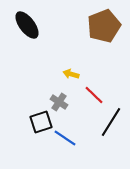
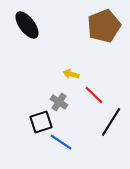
blue line: moved 4 px left, 4 px down
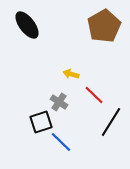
brown pentagon: rotated 8 degrees counterclockwise
blue line: rotated 10 degrees clockwise
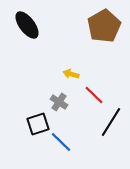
black square: moved 3 px left, 2 px down
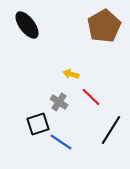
red line: moved 3 px left, 2 px down
black line: moved 8 px down
blue line: rotated 10 degrees counterclockwise
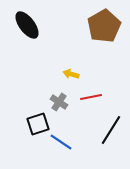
red line: rotated 55 degrees counterclockwise
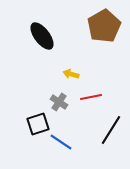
black ellipse: moved 15 px right, 11 px down
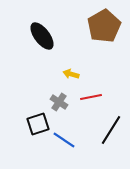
blue line: moved 3 px right, 2 px up
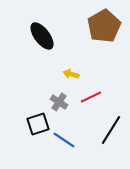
red line: rotated 15 degrees counterclockwise
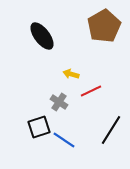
red line: moved 6 px up
black square: moved 1 px right, 3 px down
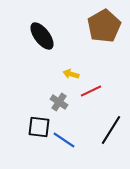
black square: rotated 25 degrees clockwise
